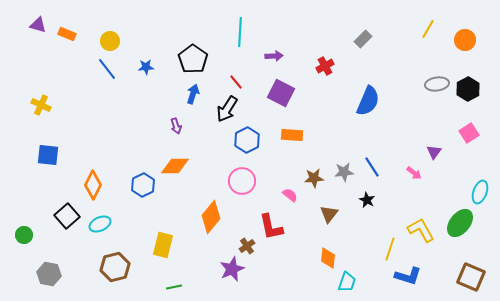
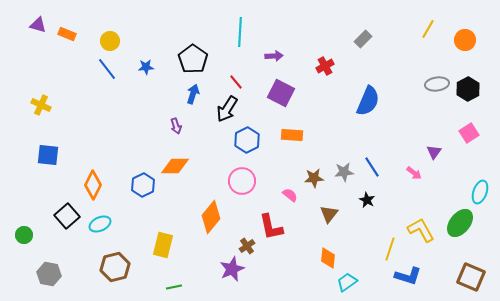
cyan trapezoid at (347, 282): rotated 145 degrees counterclockwise
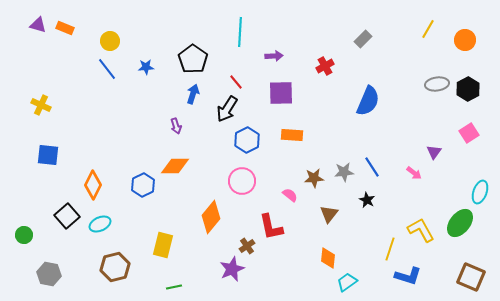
orange rectangle at (67, 34): moved 2 px left, 6 px up
purple square at (281, 93): rotated 28 degrees counterclockwise
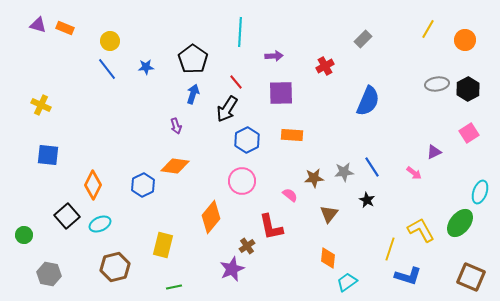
purple triangle at (434, 152): rotated 28 degrees clockwise
orange diamond at (175, 166): rotated 8 degrees clockwise
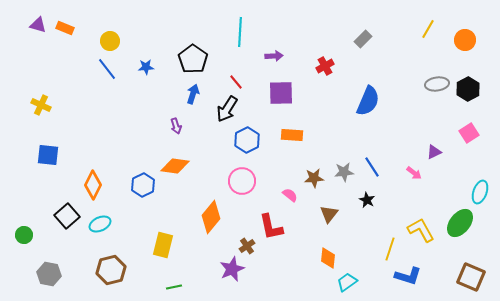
brown hexagon at (115, 267): moved 4 px left, 3 px down
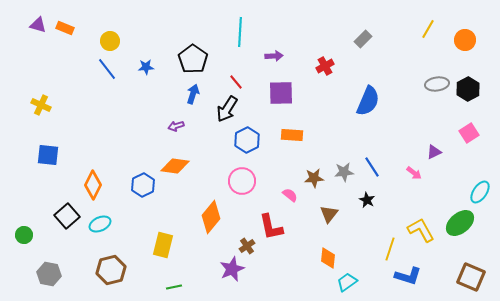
purple arrow at (176, 126): rotated 91 degrees clockwise
cyan ellipse at (480, 192): rotated 15 degrees clockwise
green ellipse at (460, 223): rotated 12 degrees clockwise
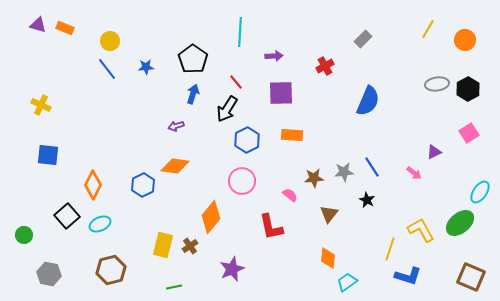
brown cross at (247, 246): moved 57 px left
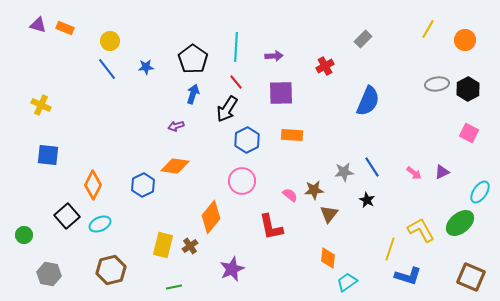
cyan line at (240, 32): moved 4 px left, 15 px down
pink square at (469, 133): rotated 30 degrees counterclockwise
purple triangle at (434, 152): moved 8 px right, 20 px down
brown star at (314, 178): moved 12 px down
